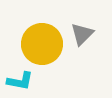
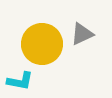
gray triangle: rotated 20 degrees clockwise
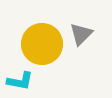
gray triangle: moved 1 px left; rotated 20 degrees counterclockwise
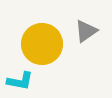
gray triangle: moved 5 px right, 3 px up; rotated 10 degrees clockwise
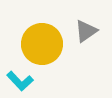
cyan L-shape: rotated 36 degrees clockwise
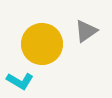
cyan L-shape: rotated 16 degrees counterclockwise
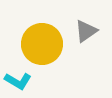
cyan L-shape: moved 2 px left
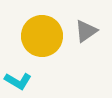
yellow circle: moved 8 px up
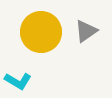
yellow circle: moved 1 px left, 4 px up
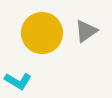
yellow circle: moved 1 px right, 1 px down
